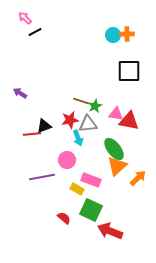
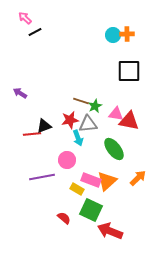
orange triangle: moved 10 px left, 15 px down
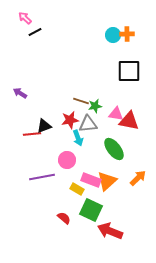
green star: rotated 16 degrees clockwise
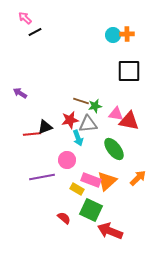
black triangle: moved 1 px right, 1 px down
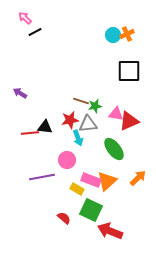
orange cross: rotated 24 degrees counterclockwise
red triangle: rotated 35 degrees counterclockwise
black triangle: rotated 28 degrees clockwise
red line: moved 2 px left, 1 px up
